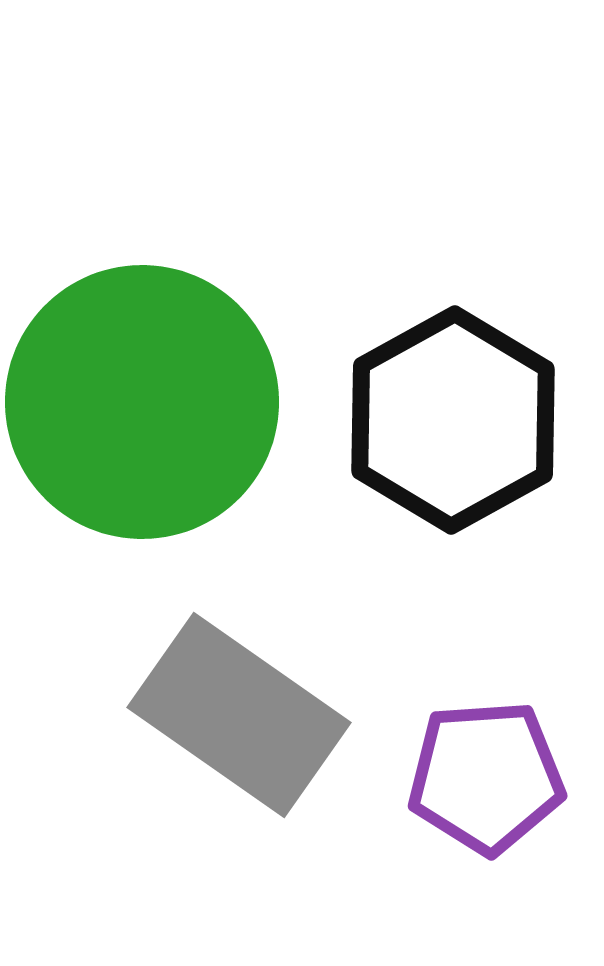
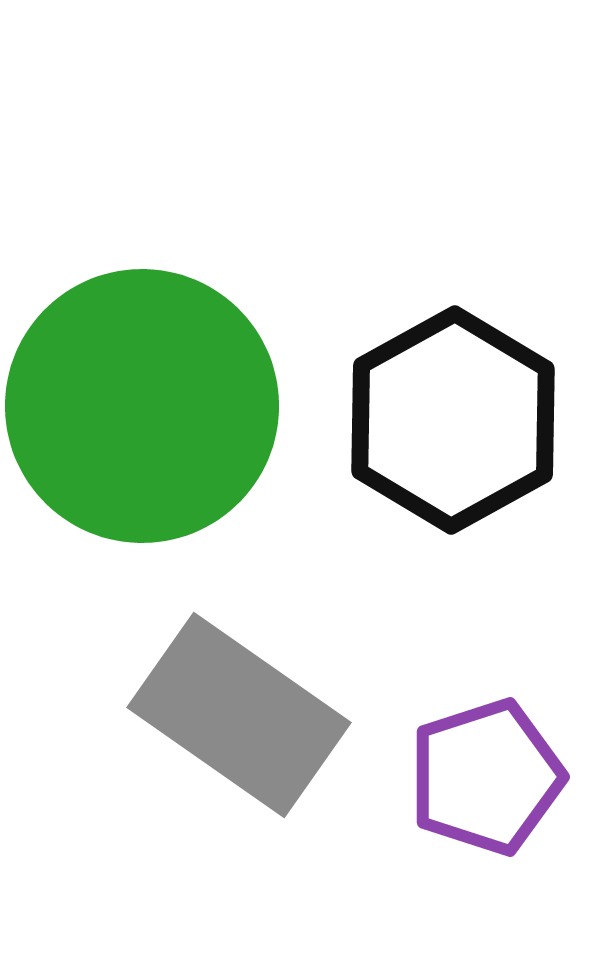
green circle: moved 4 px down
purple pentagon: rotated 14 degrees counterclockwise
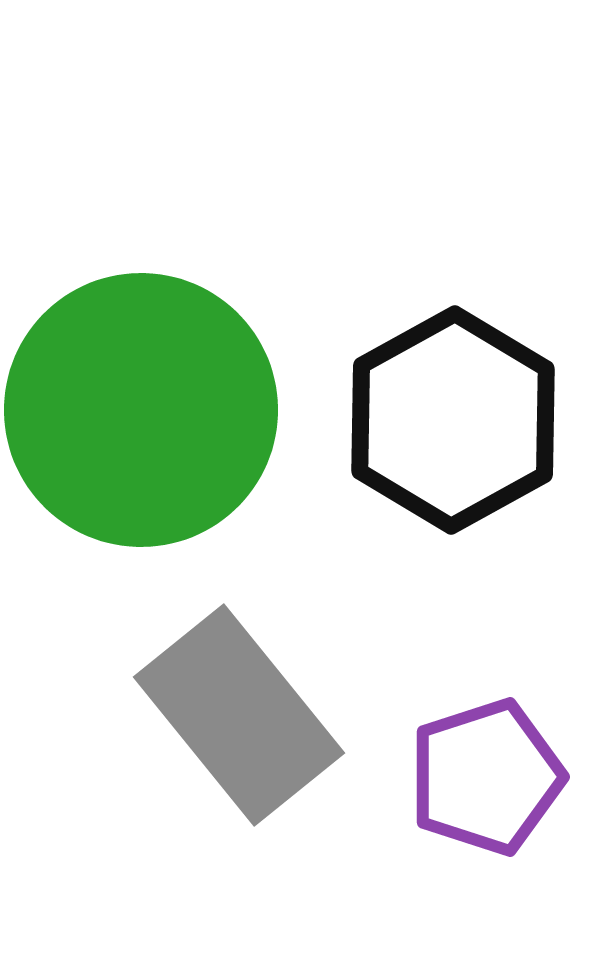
green circle: moved 1 px left, 4 px down
gray rectangle: rotated 16 degrees clockwise
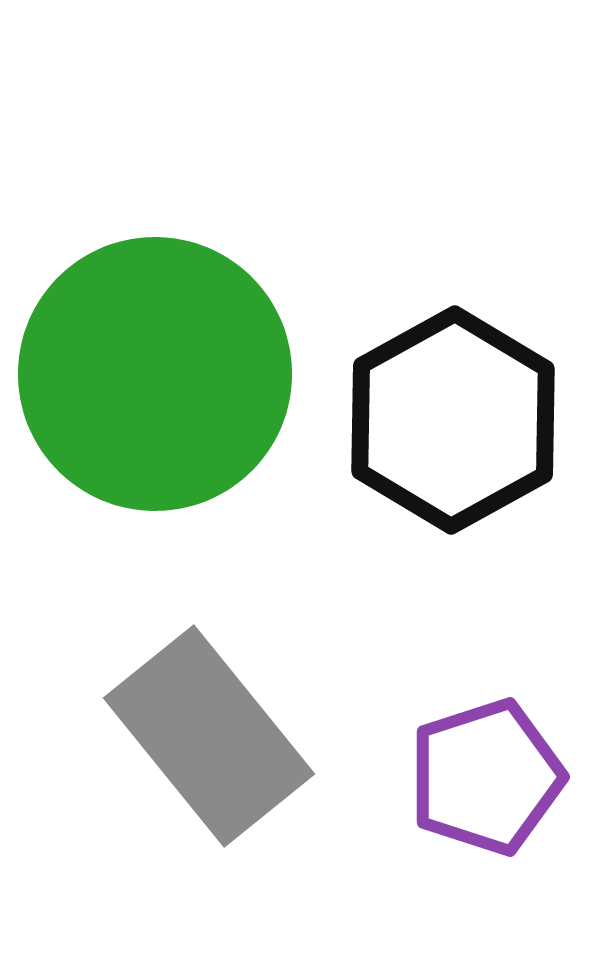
green circle: moved 14 px right, 36 px up
gray rectangle: moved 30 px left, 21 px down
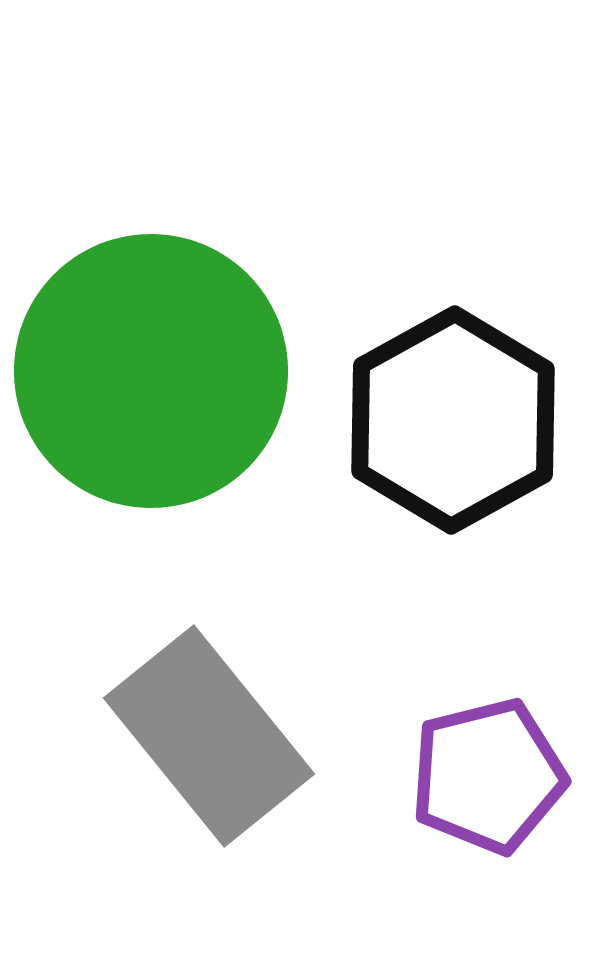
green circle: moved 4 px left, 3 px up
purple pentagon: moved 2 px right, 1 px up; rotated 4 degrees clockwise
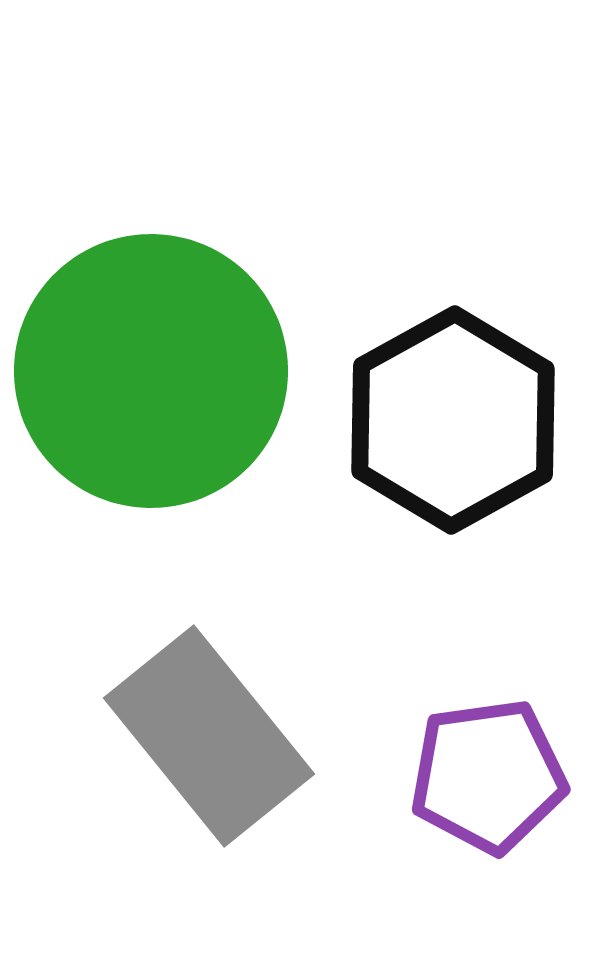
purple pentagon: rotated 6 degrees clockwise
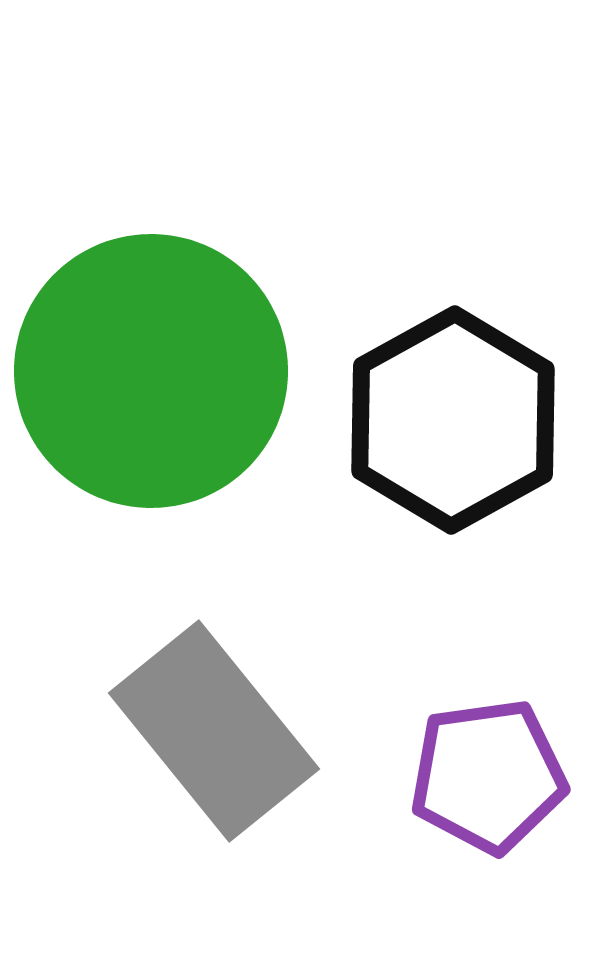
gray rectangle: moved 5 px right, 5 px up
